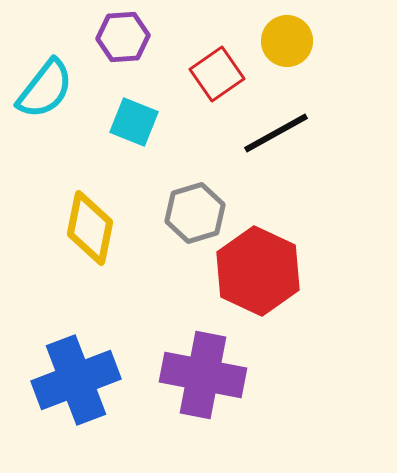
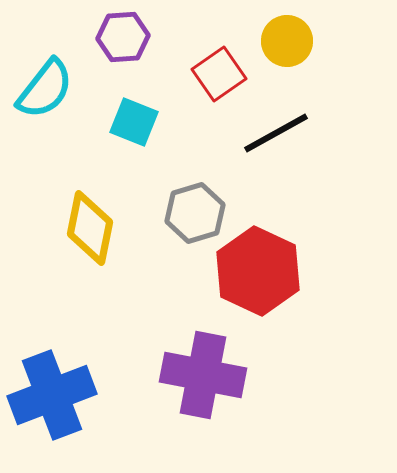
red square: moved 2 px right
blue cross: moved 24 px left, 15 px down
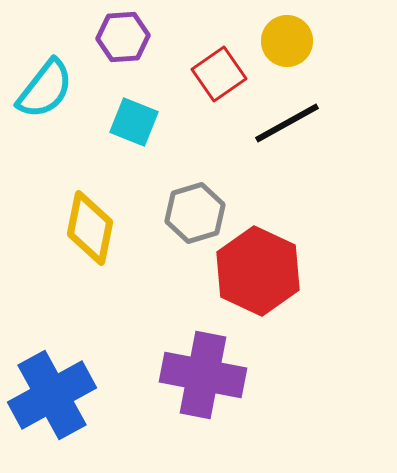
black line: moved 11 px right, 10 px up
blue cross: rotated 8 degrees counterclockwise
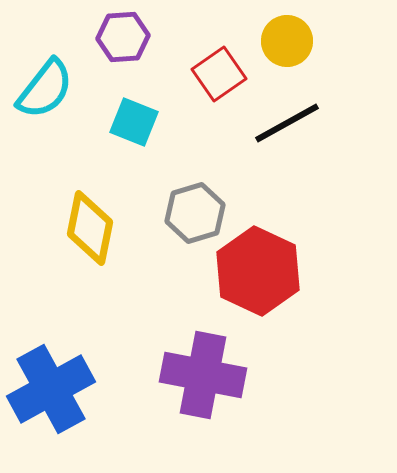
blue cross: moved 1 px left, 6 px up
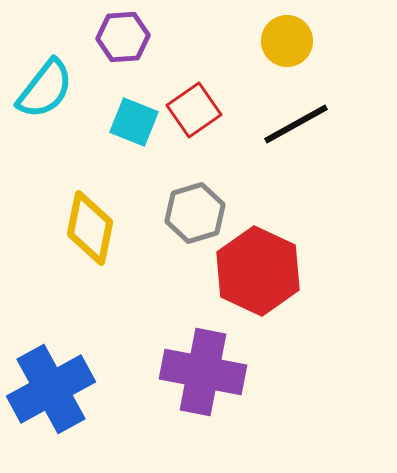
red square: moved 25 px left, 36 px down
black line: moved 9 px right, 1 px down
purple cross: moved 3 px up
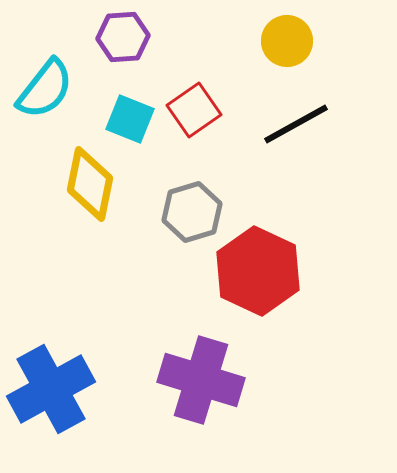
cyan square: moved 4 px left, 3 px up
gray hexagon: moved 3 px left, 1 px up
yellow diamond: moved 44 px up
purple cross: moved 2 px left, 8 px down; rotated 6 degrees clockwise
